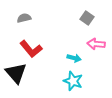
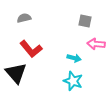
gray square: moved 2 px left, 3 px down; rotated 24 degrees counterclockwise
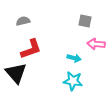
gray semicircle: moved 1 px left, 3 px down
red L-shape: rotated 70 degrees counterclockwise
cyan star: rotated 12 degrees counterclockwise
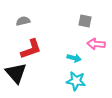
cyan star: moved 3 px right
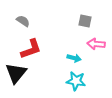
gray semicircle: rotated 48 degrees clockwise
black triangle: rotated 20 degrees clockwise
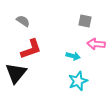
cyan arrow: moved 1 px left, 2 px up
cyan star: moved 2 px right; rotated 30 degrees counterclockwise
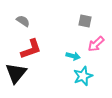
pink arrow: rotated 48 degrees counterclockwise
cyan star: moved 5 px right, 5 px up
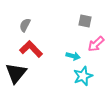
gray semicircle: moved 2 px right, 4 px down; rotated 96 degrees counterclockwise
red L-shape: rotated 115 degrees counterclockwise
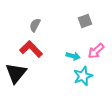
gray square: rotated 32 degrees counterclockwise
gray semicircle: moved 10 px right
pink arrow: moved 7 px down
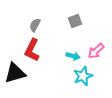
gray square: moved 10 px left
red L-shape: moved 1 px right, 1 px down; rotated 110 degrees counterclockwise
black triangle: moved 1 px left; rotated 35 degrees clockwise
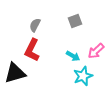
cyan arrow: rotated 16 degrees clockwise
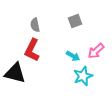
gray semicircle: rotated 40 degrees counterclockwise
black triangle: rotated 30 degrees clockwise
